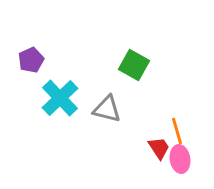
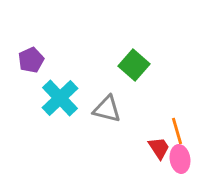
green square: rotated 12 degrees clockwise
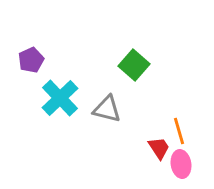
orange line: moved 2 px right
pink ellipse: moved 1 px right, 5 px down
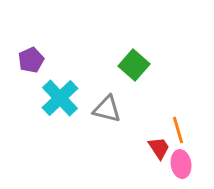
orange line: moved 1 px left, 1 px up
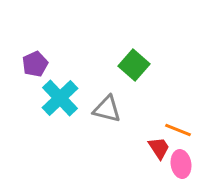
purple pentagon: moved 4 px right, 4 px down
orange line: rotated 52 degrees counterclockwise
